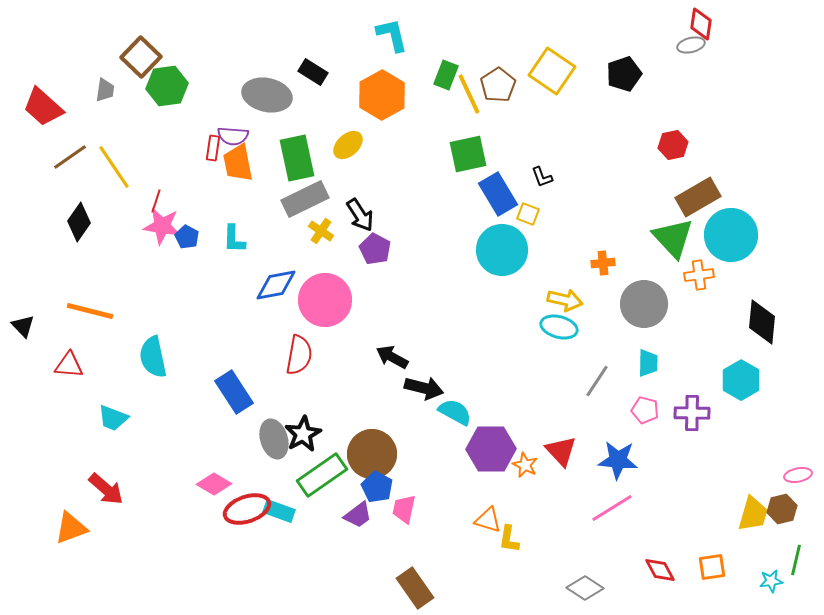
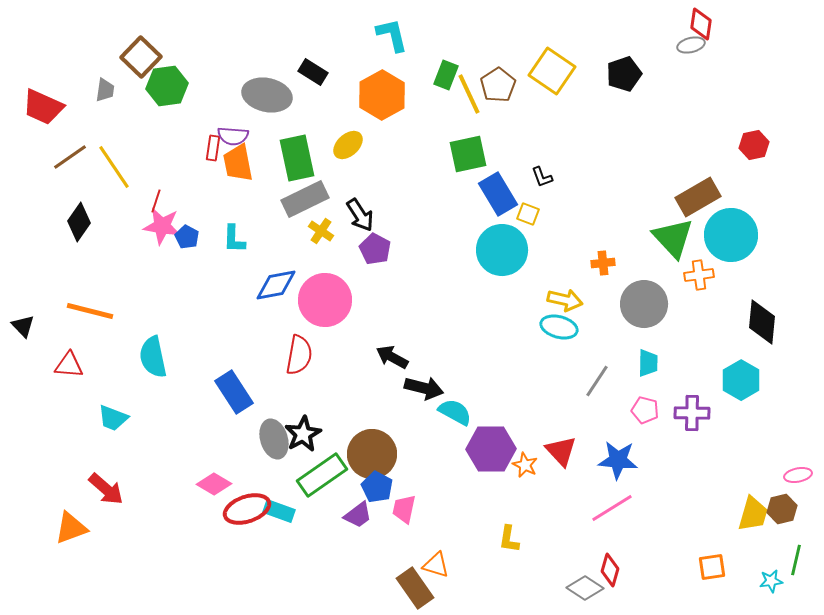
red trapezoid at (43, 107): rotated 18 degrees counterclockwise
red hexagon at (673, 145): moved 81 px right
orange triangle at (488, 520): moved 52 px left, 45 px down
red diamond at (660, 570): moved 50 px left; rotated 44 degrees clockwise
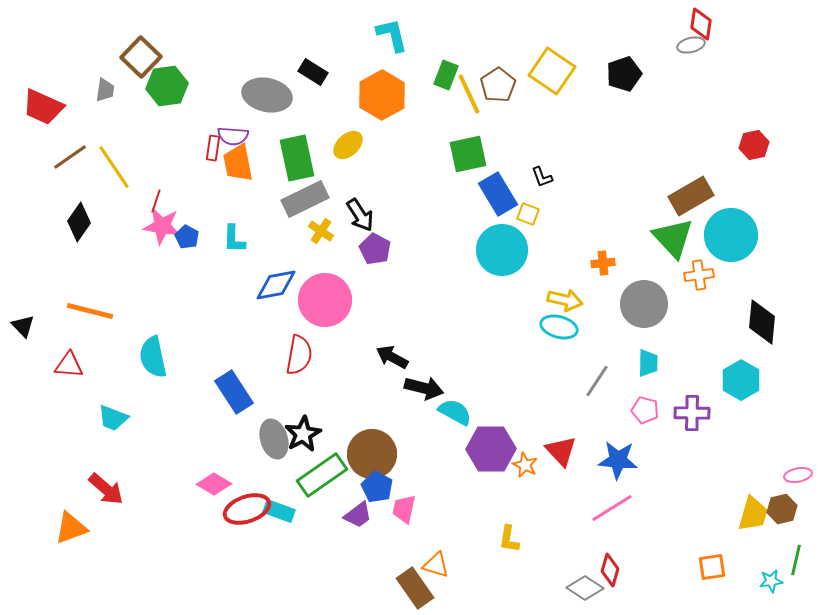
brown rectangle at (698, 197): moved 7 px left, 1 px up
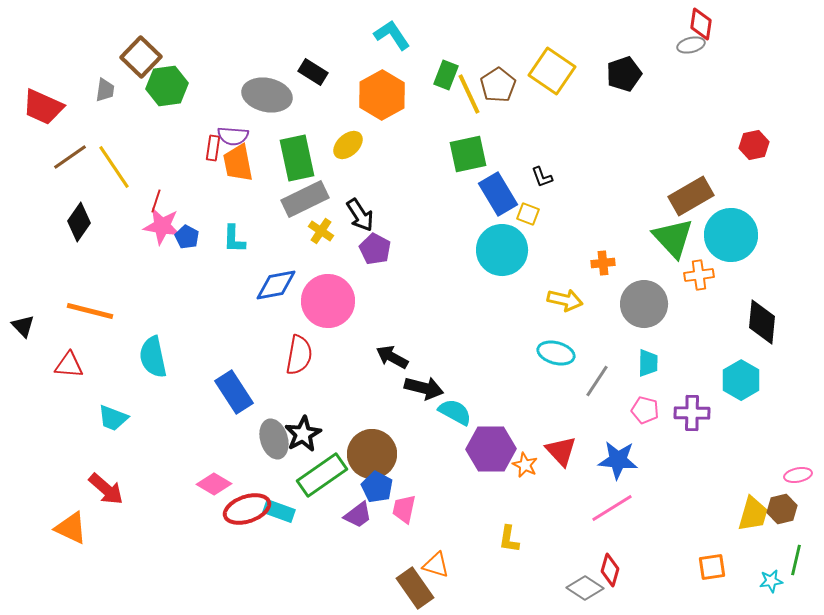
cyan L-shape at (392, 35): rotated 21 degrees counterclockwise
pink circle at (325, 300): moved 3 px right, 1 px down
cyan ellipse at (559, 327): moved 3 px left, 26 px down
orange triangle at (71, 528): rotated 45 degrees clockwise
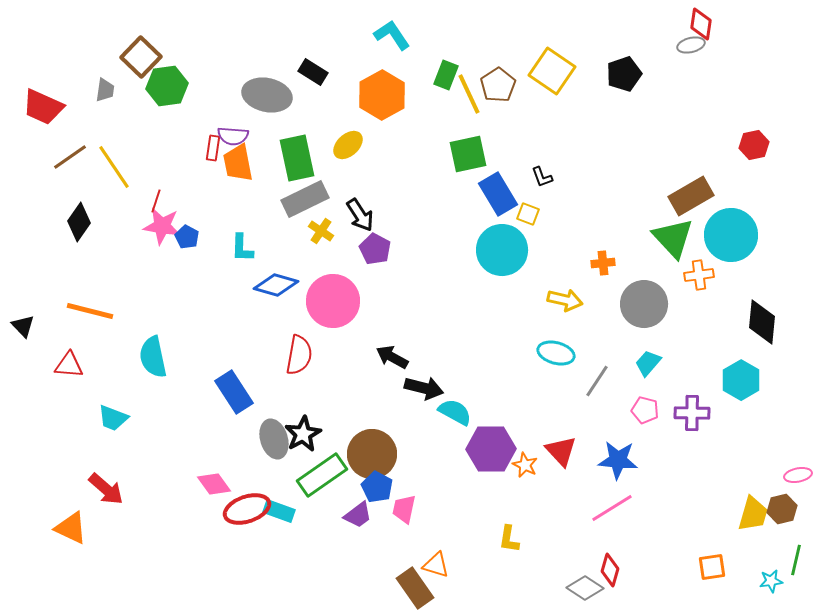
cyan L-shape at (234, 239): moved 8 px right, 9 px down
blue diamond at (276, 285): rotated 27 degrees clockwise
pink circle at (328, 301): moved 5 px right
cyan trapezoid at (648, 363): rotated 140 degrees counterclockwise
pink diamond at (214, 484): rotated 24 degrees clockwise
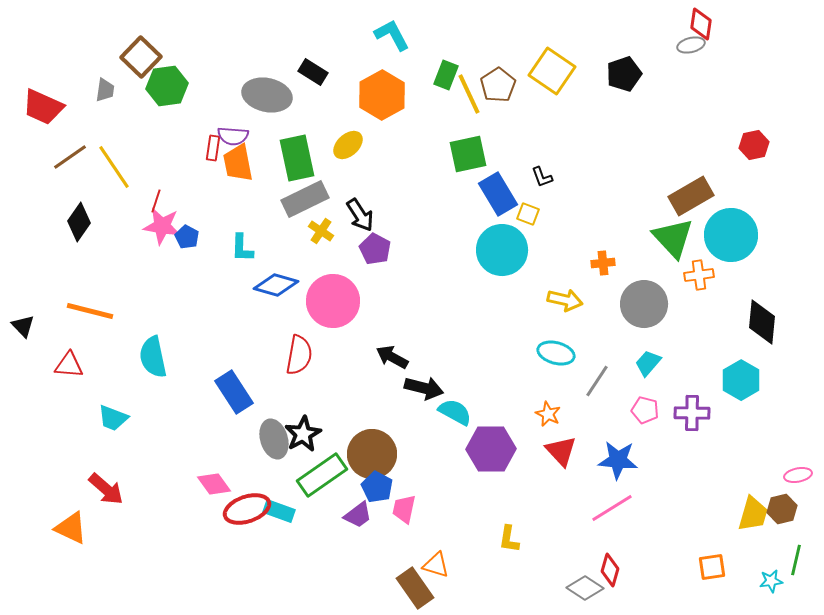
cyan L-shape at (392, 35): rotated 6 degrees clockwise
orange star at (525, 465): moved 23 px right, 51 px up
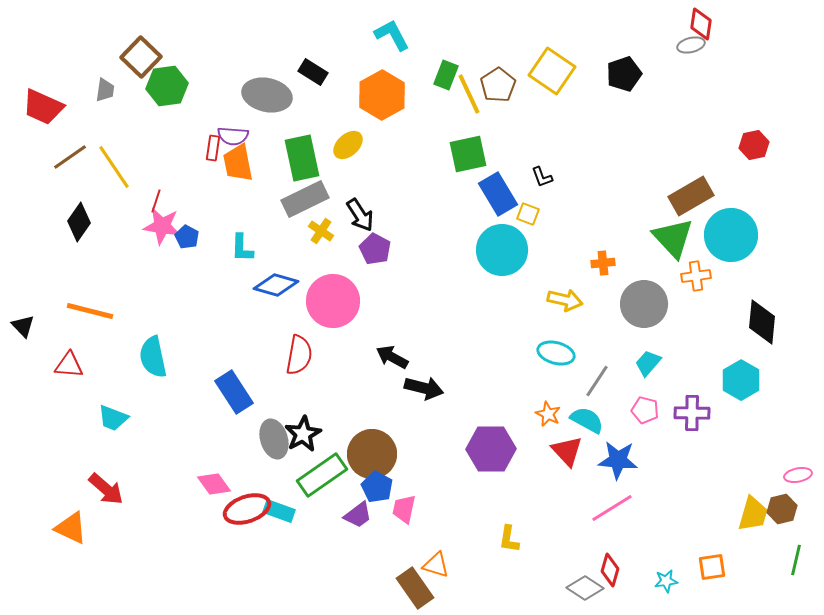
green rectangle at (297, 158): moved 5 px right
orange cross at (699, 275): moved 3 px left, 1 px down
cyan semicircle at (455, 412): moved 132 px right, 8 px down
red triangle at (561, 451): moved 6 px right
cyan star at (771, 581): moved 105 px left
